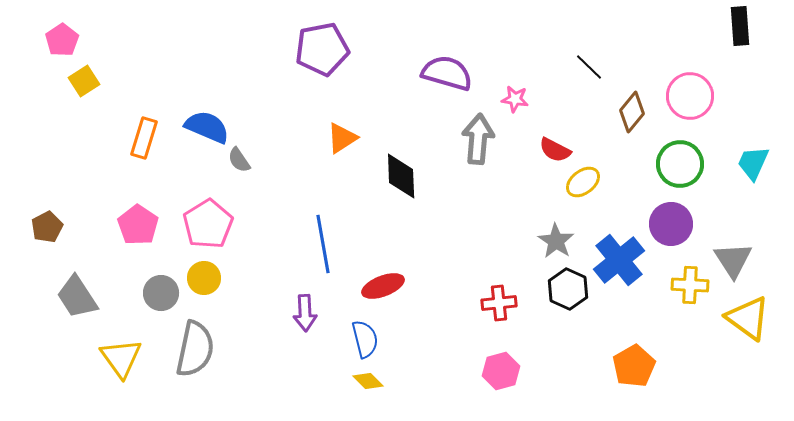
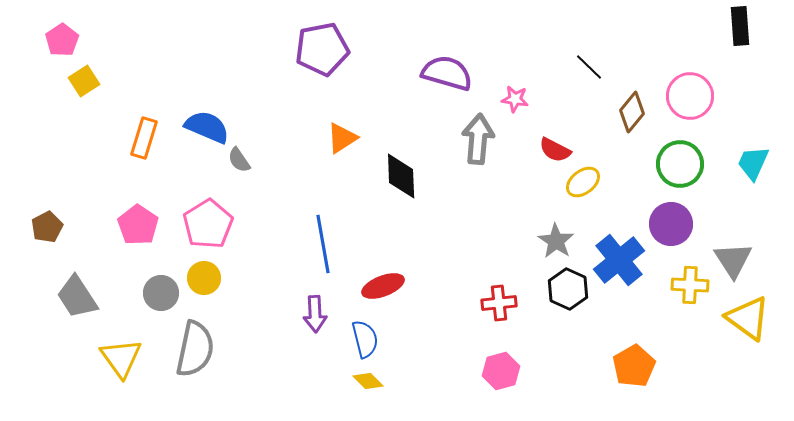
purple arrow at (305, 313): moved 10 px right, 1 px down
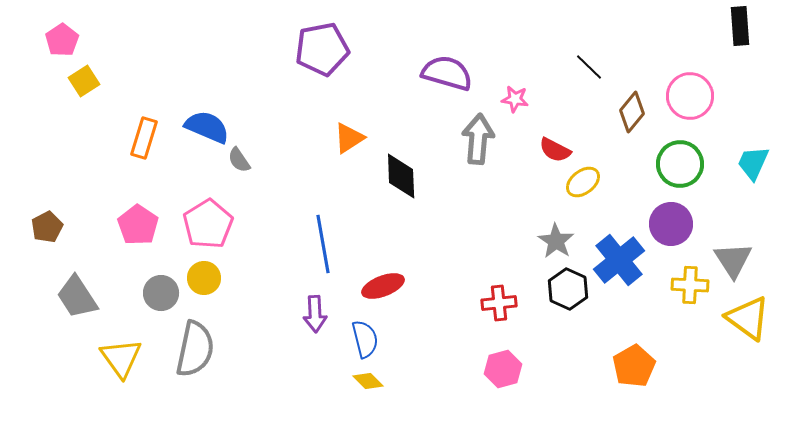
orange triangle at (342, 138): moved 7 px right
pink hexagon at (501, 371): moved 2 px right, 2 px up
